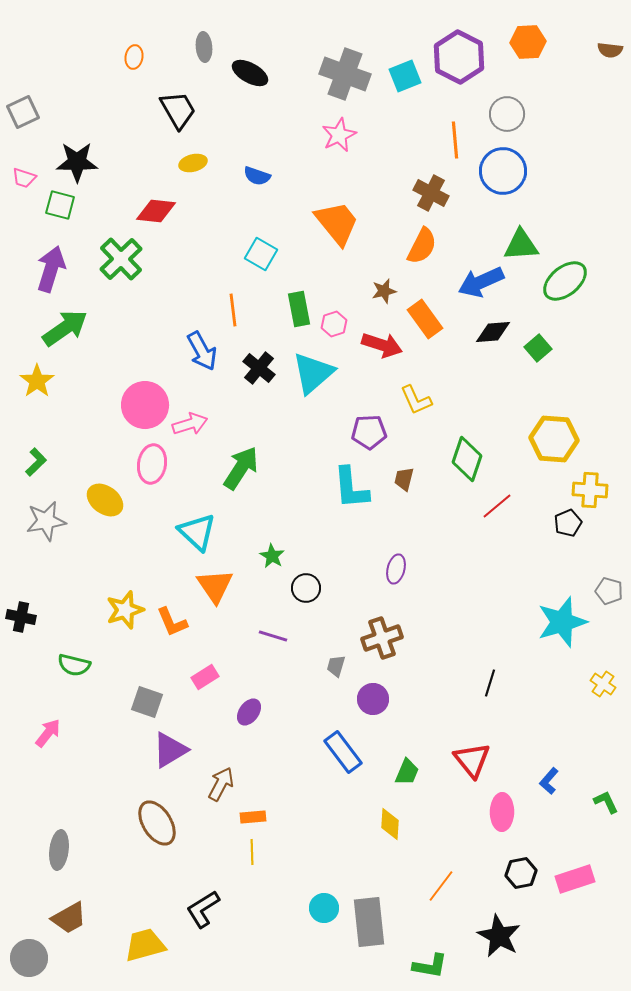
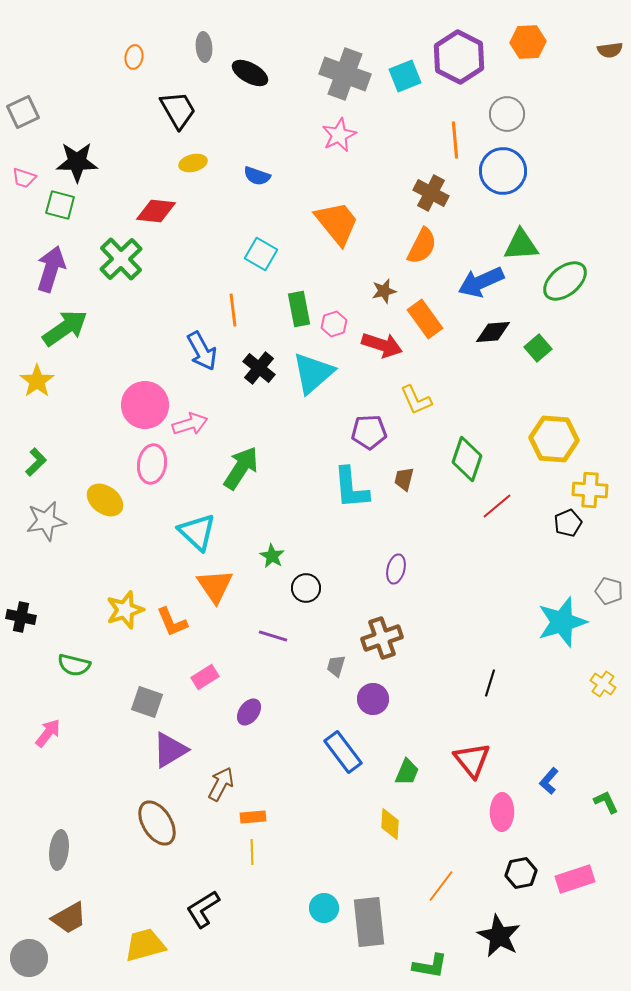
brown semicircle at (610, 50): rotated 15 degrees counterclockwise
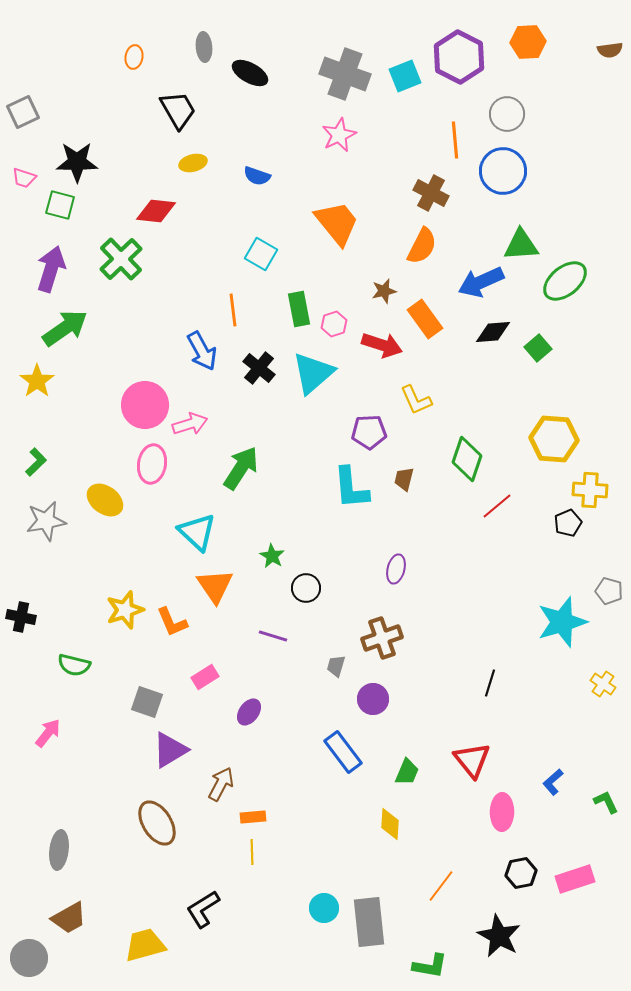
blue L-shape at (549, 781): moved 4 px right, 1 px down; rotated 8 degrees clockwise
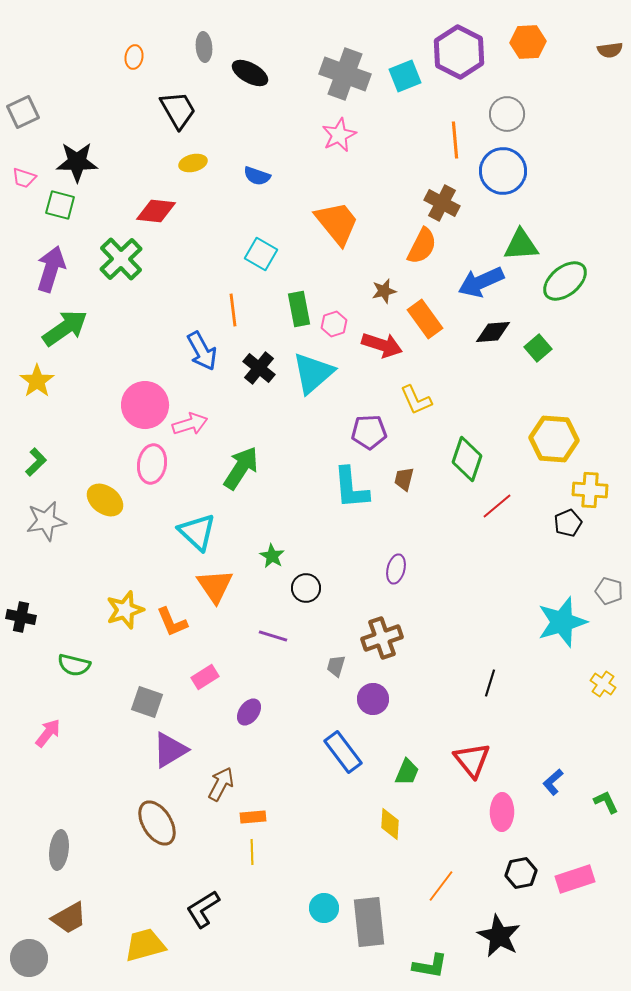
purple hexagon at (459, 57): moved 5 px up
brown cross at (431, 193): moved 11 px right, 10 px down
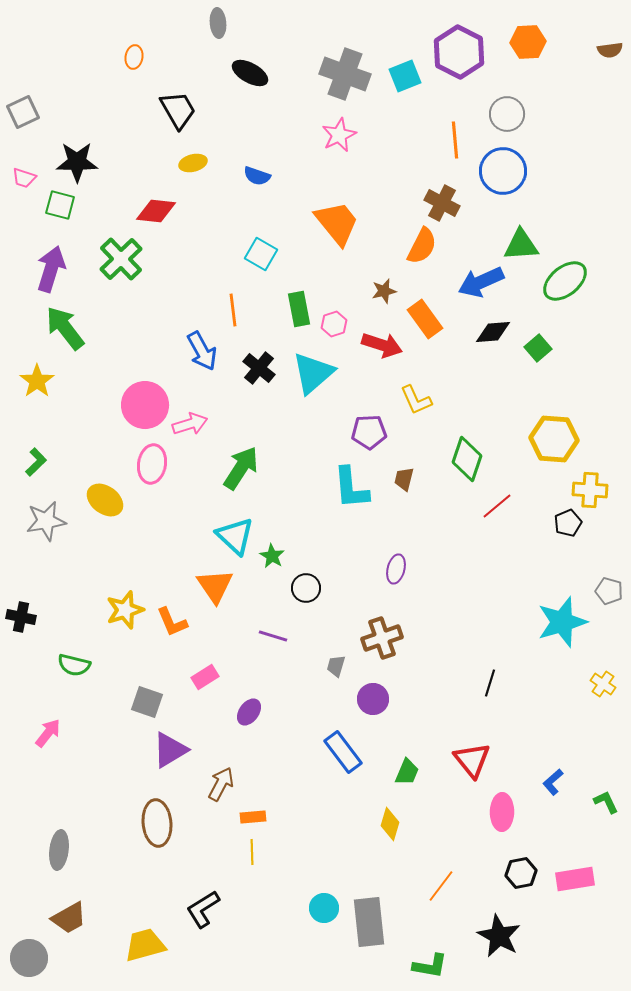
gray ellipse at (204, 47): moved 14 px right, 24 px up
green arrow at (65, 328): rotated 93 degrees counterclockwise
cyan triangle at (197, 532): moved 38 px right, 4 px down
brown ellipse at (157, 823): rotated 27 degrees clockwise
yellow diamond at (390, 824): rotated 12 degrees clockwise
pink rectangle at (575, 879): rotated 9 degrees clockwise
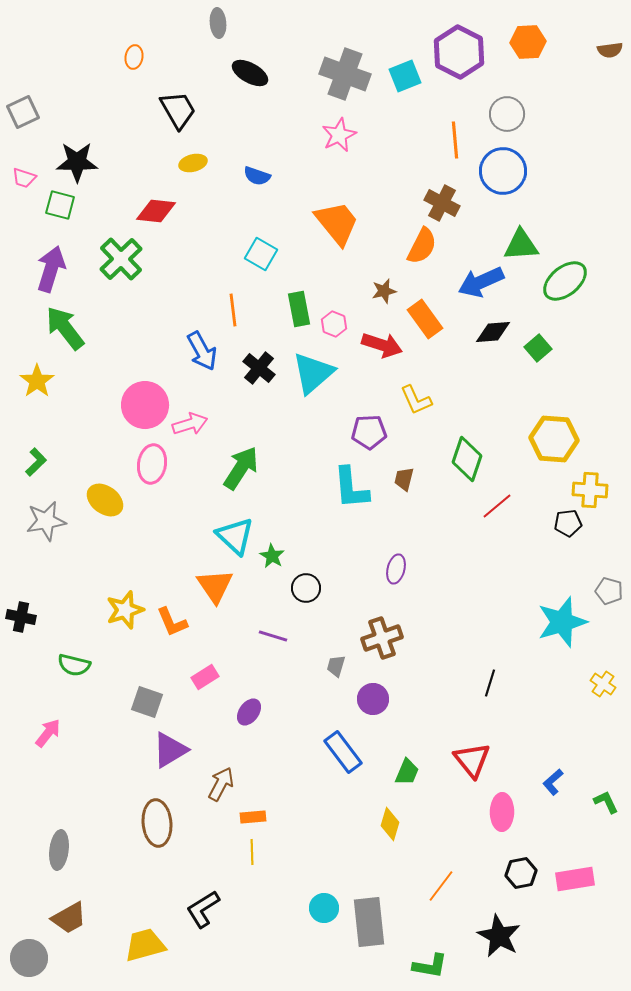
pink hexagon at (334, 324): rotated 20 degrees counterclockwise
black pentagon at (568, 523): rotated 16 degrees clockwise
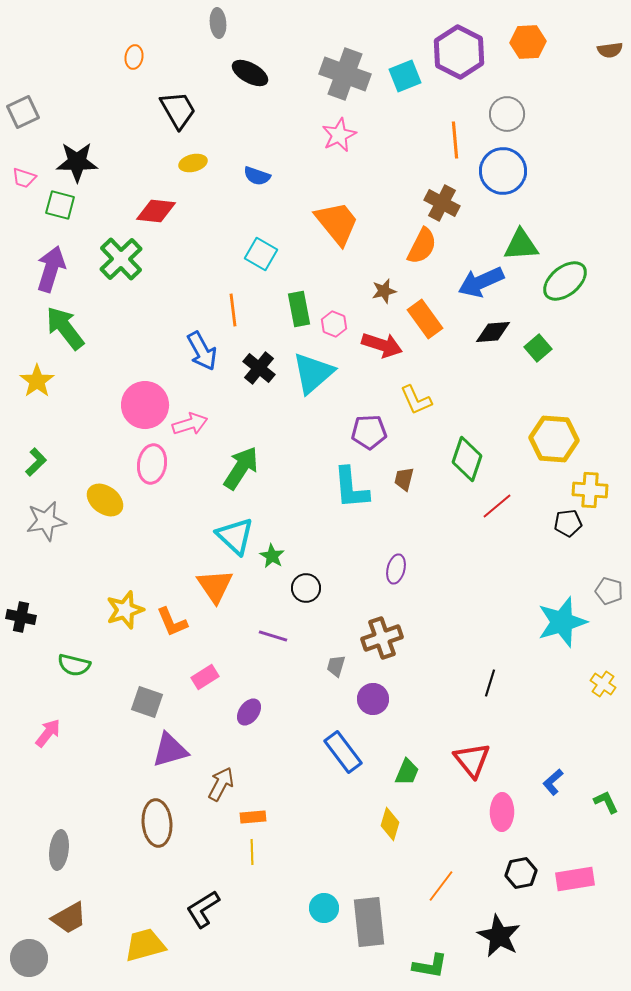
purple triangle at (170, 750): rotated 15 degrees clockwise
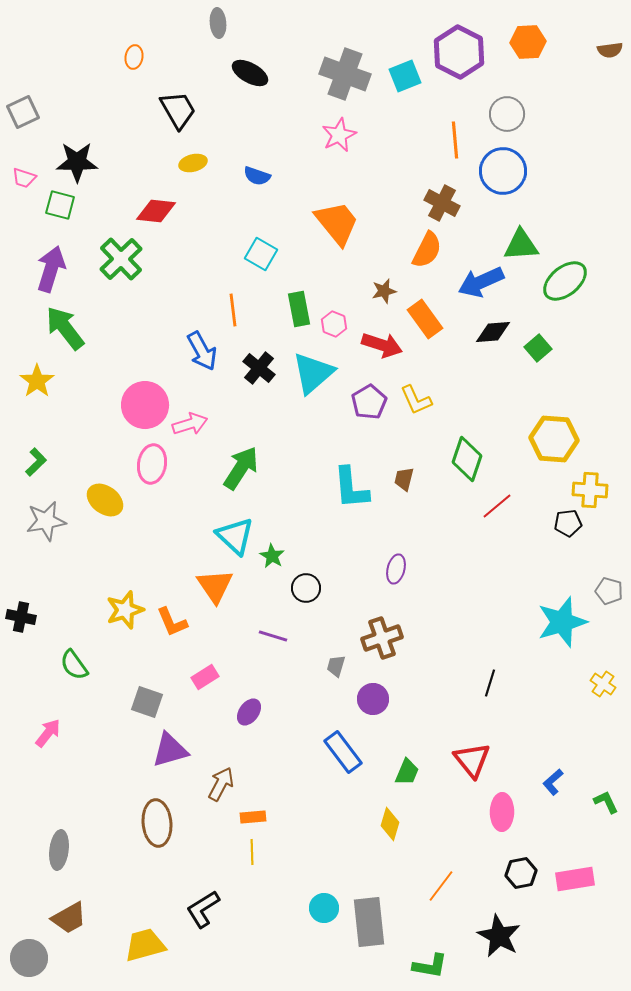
orange semicircle at (422, 246): moved 5 px right, 4 px down
purple pentagon at (369, 432): moved 30 px up; rotated 28 degrees counterclockwise
green semicircle at (74, 665): rotated 40 degrees clockwise
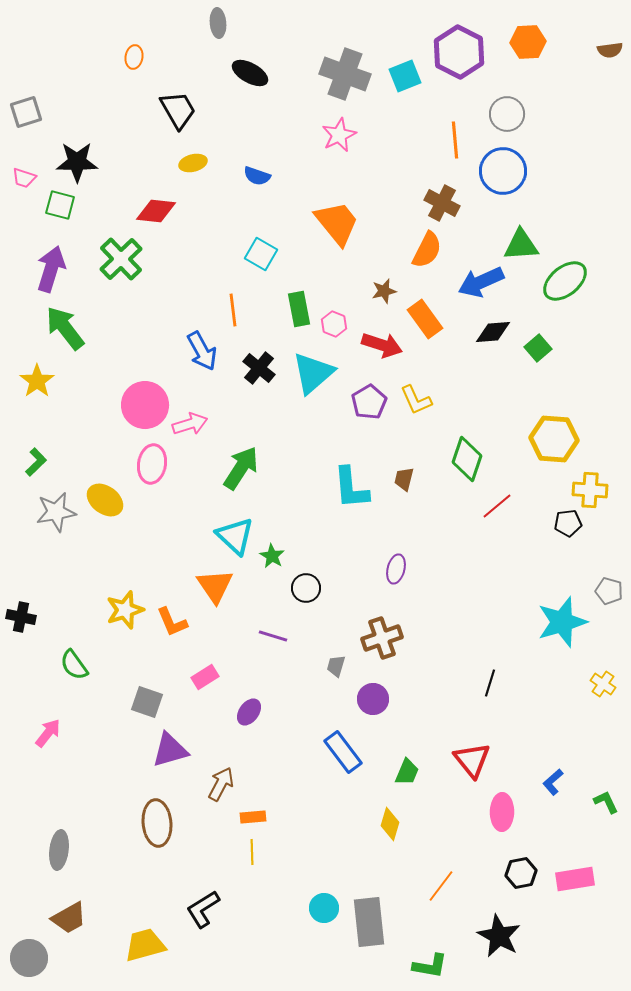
gray square at (23, 112): moved 3 px right; rotated 8 degrees clockwise
gray star at (46, 521): moved 10 px right, 9 px up
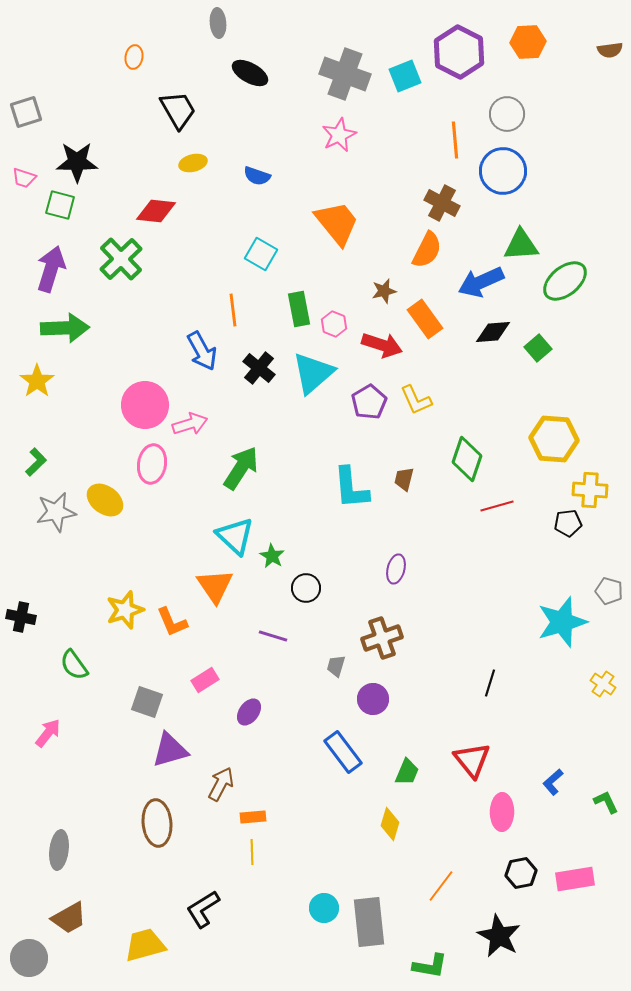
green arrow at (65, 328): rotated 126 degrees clockwise
red line at (497, 506): rotated 24 degrees clockwise
pink rectangle at (205, 677): moved 3 px down
